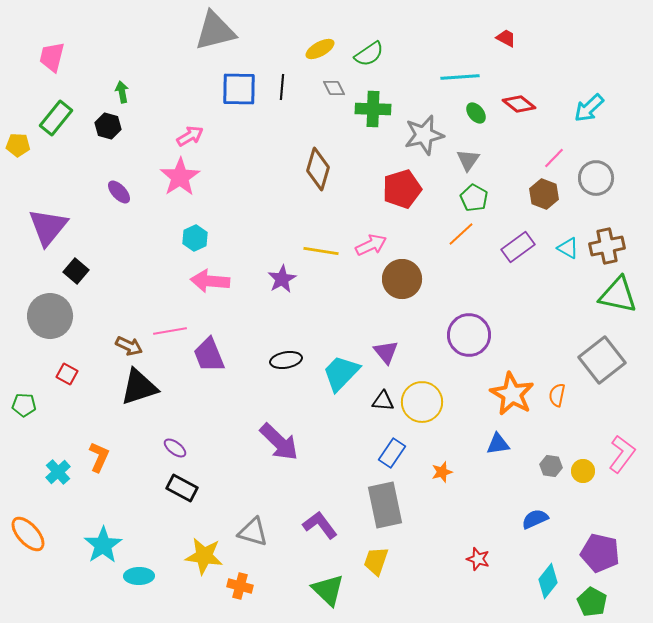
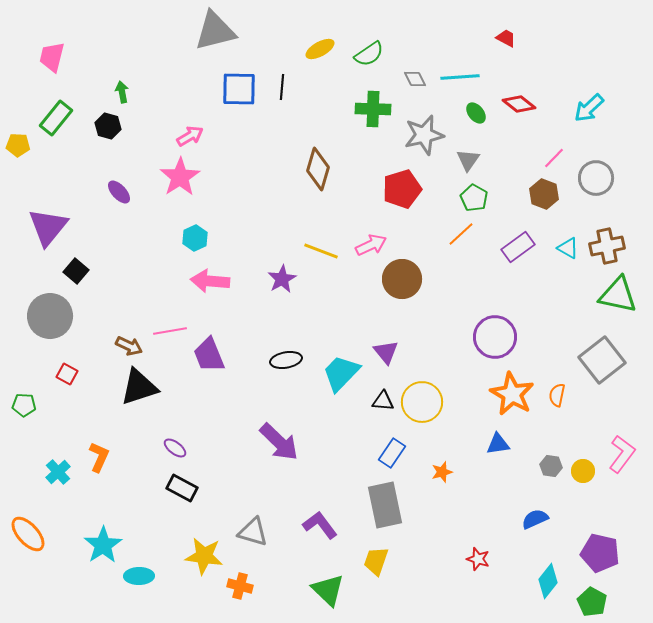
gray diamond at (334, 88): moved 81 px right, 9 px up
yellow line at (321, 251): rotated 12 degrees clockwise
purple circle at (469, 335): moved 26 px right, 2 px down
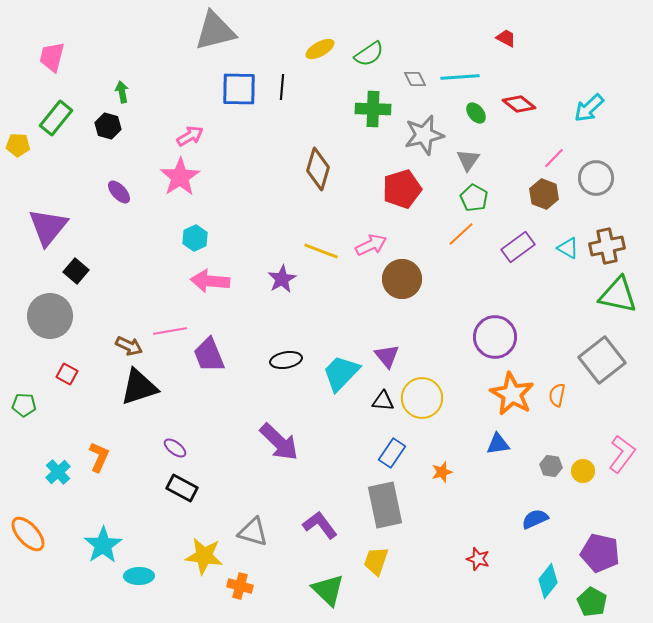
purple triangle at (386, 352): moved 1 px right, 4 px down
yellow circle at (422, 402): moved 4 px up
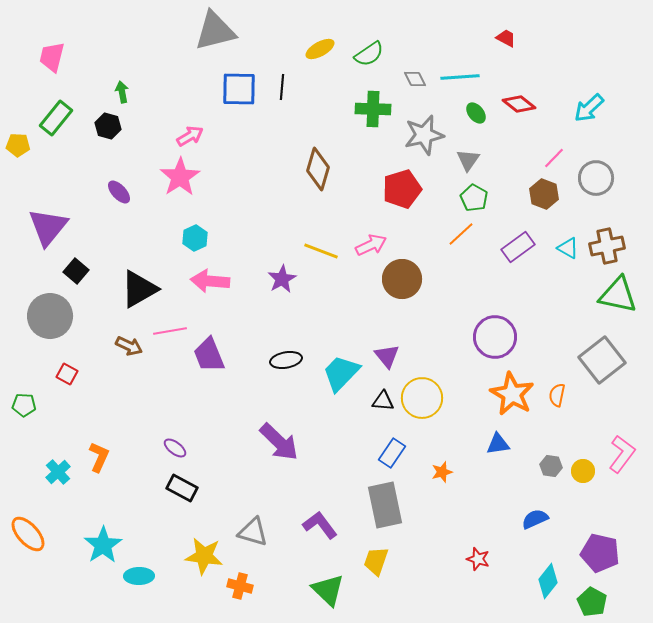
black triangle at (139, 387): moved 98 px up; rotated 12 degrees counterclockwise
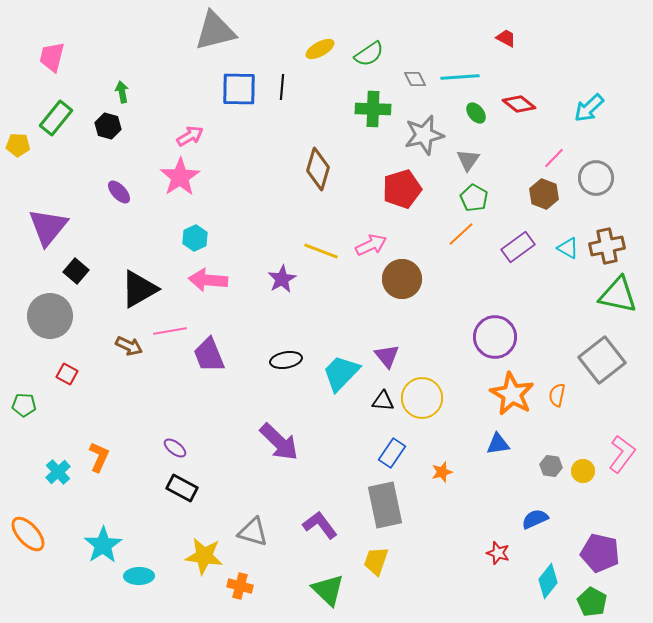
pink arrow at (210, 281): moved 2 px left, 1 px up
red star at (478, 559): moved 20 px right, 6 px up
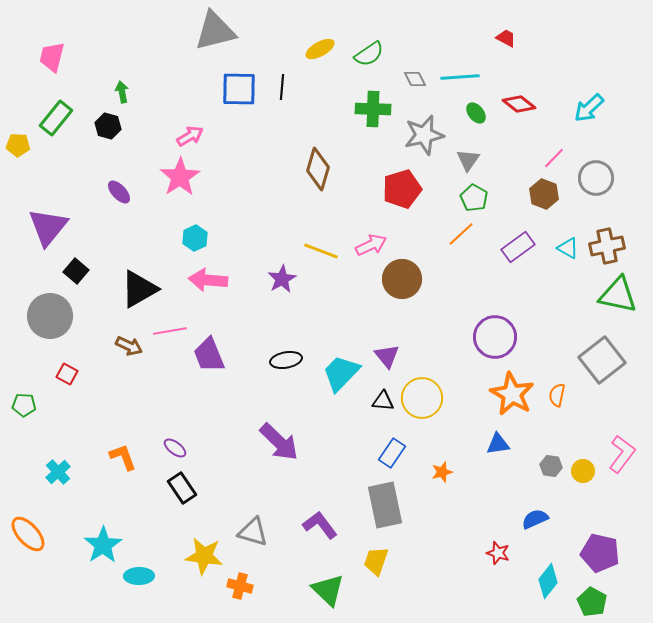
orange L-shape at (99, 457): moved 24 px right; rotated 44 degrees counterclockwise
black rectangle at (182, 488): rotated 28 degrees clockwise
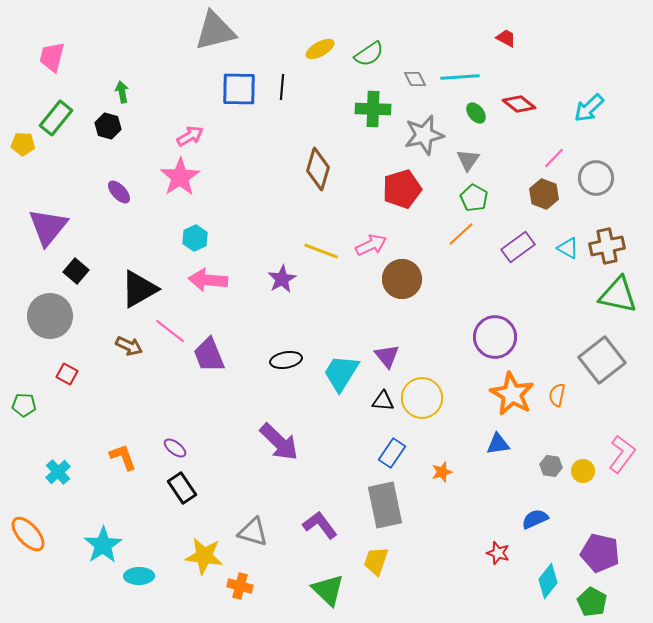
yellow pentagon at (18, 145): moved 5 px right, 1 px up
pink line at (170, 331): rotated 48 degrees clockwise
cyan trapezoid at (341, 373): rotated 12 degrees counterclockwise
